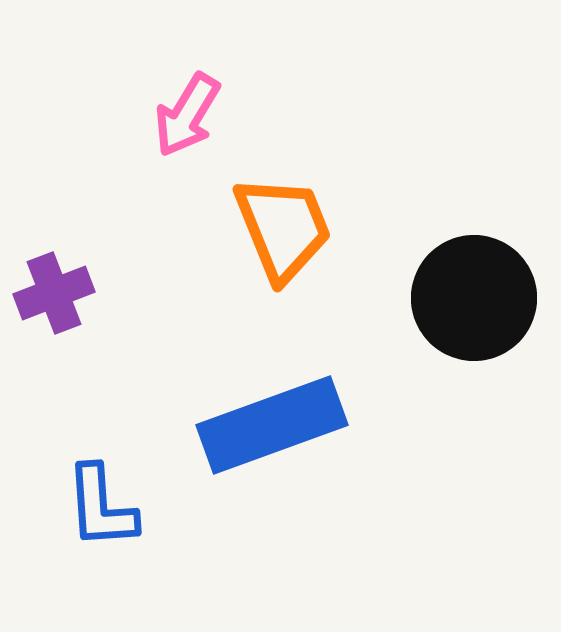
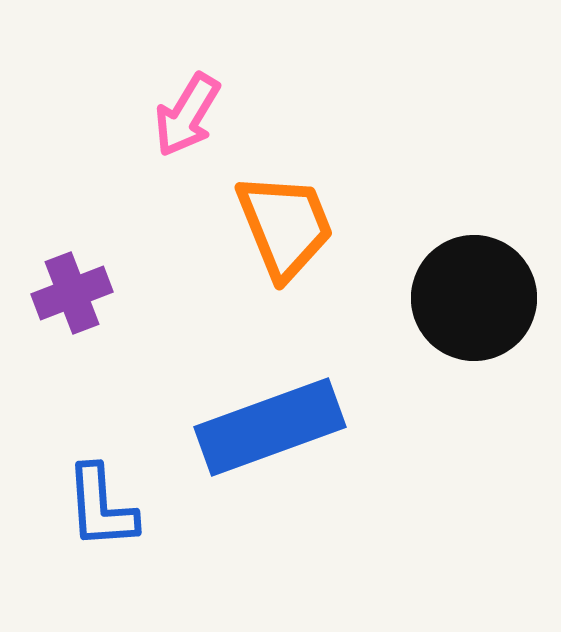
orange trapezoid: moved 2 px right, 2 px up
purple cross: moved 18 px right
blue rectangle: moved 2 px left, 2 px down
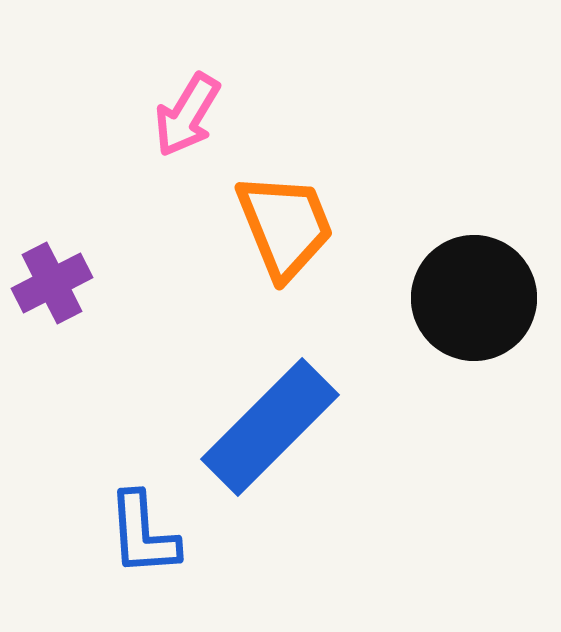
purple cross: moved 20 px left, 10 px up; rotated 6 degrees counterclockwise
blue rectangle: rotated 25 degrees counterclockwise
blue L-shape: moved 42 px right, 27 px down
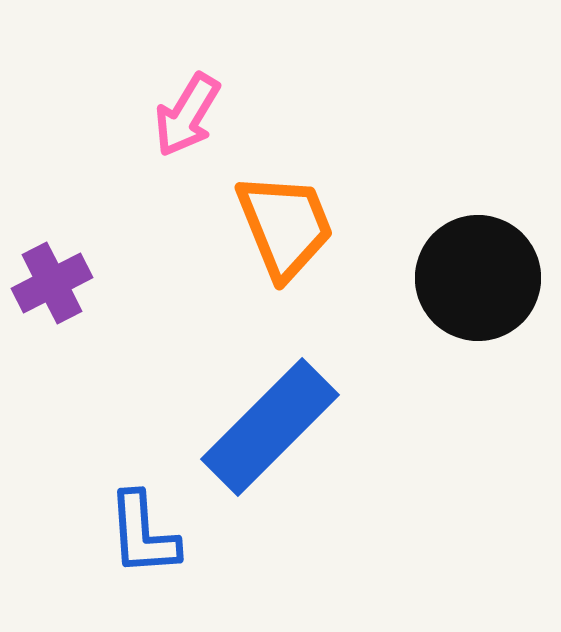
black circle: moved 4 px right, 20 px up
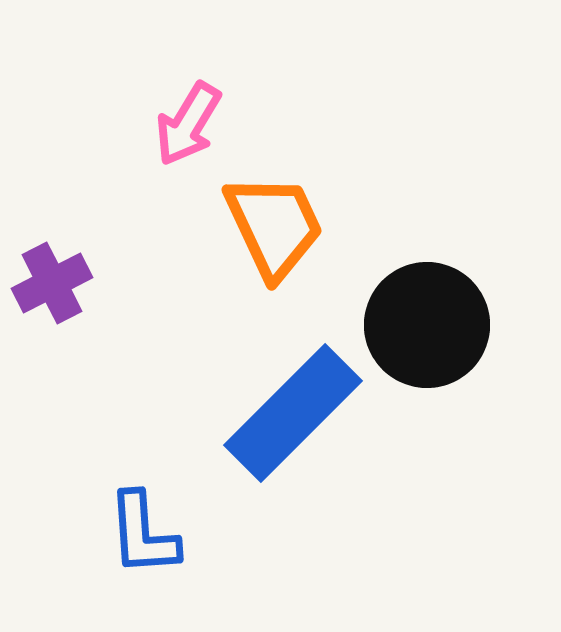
pink arrow: moved 1 px right, 9 px down
orange trapezoid: moved 11 px left; rotated 3 degrees counterclockwise
black circle: moved 51 px left, 47 px down
blue rectangle: moved 23 px right, 14 px up
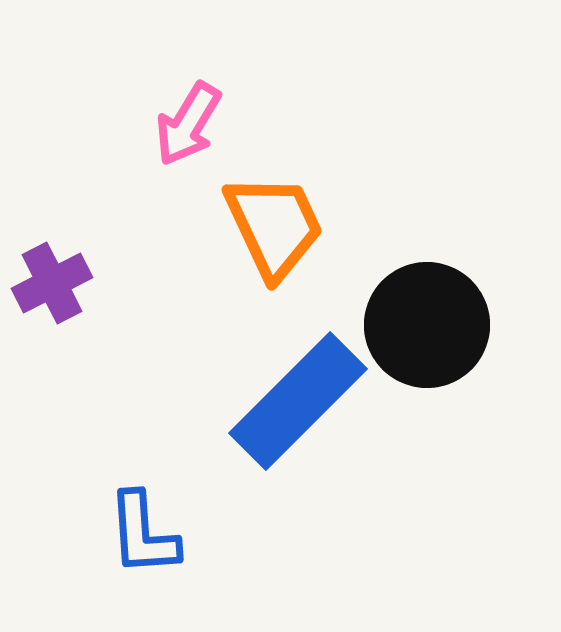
blue rectangle: moved 5 px right, 12 px up
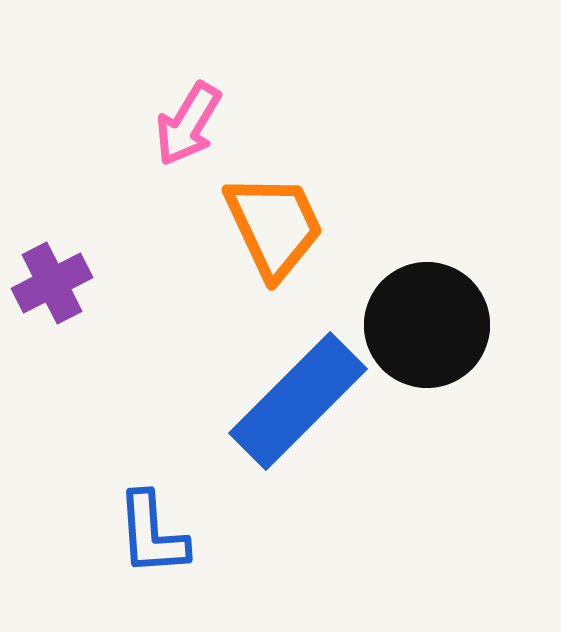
blue L-shape: moved 9 px right
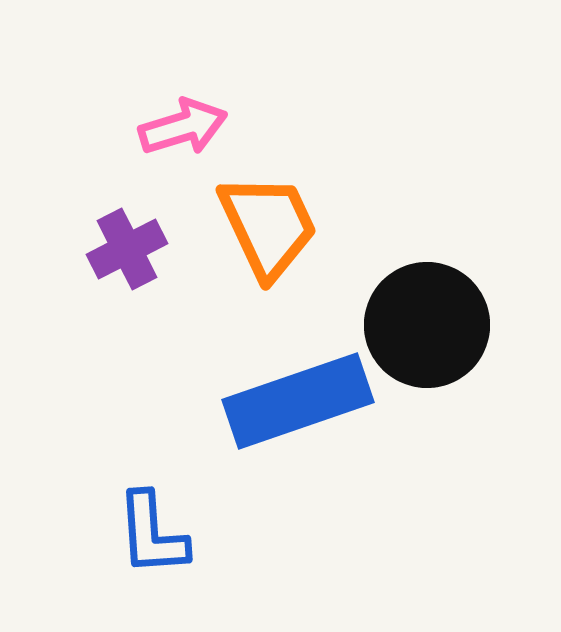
pink arrow: moved 5 px left, 3 px down; rotated 138 degrees counterclockwise
orange trapezoid: moved 6 px left
purple cross: moved 75 px right, 34 px up
blue rectangle: rotated 26 degrees clockwise
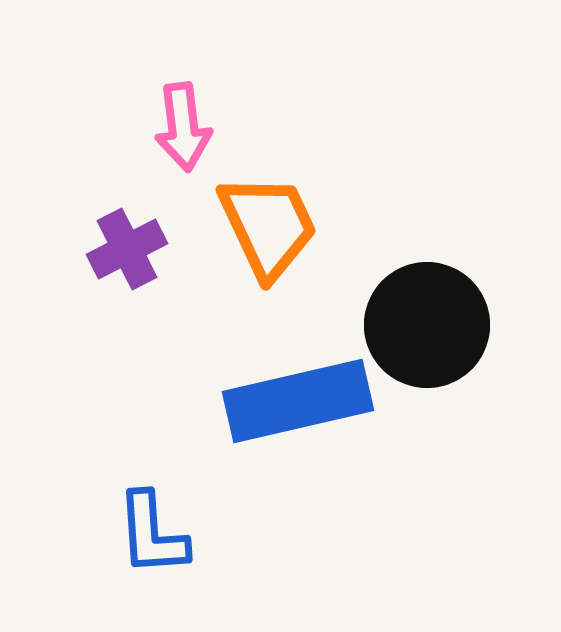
pink arrow: rotated 100 degrees clockwise
blue rectangle: rotated 6 degrees clockwise
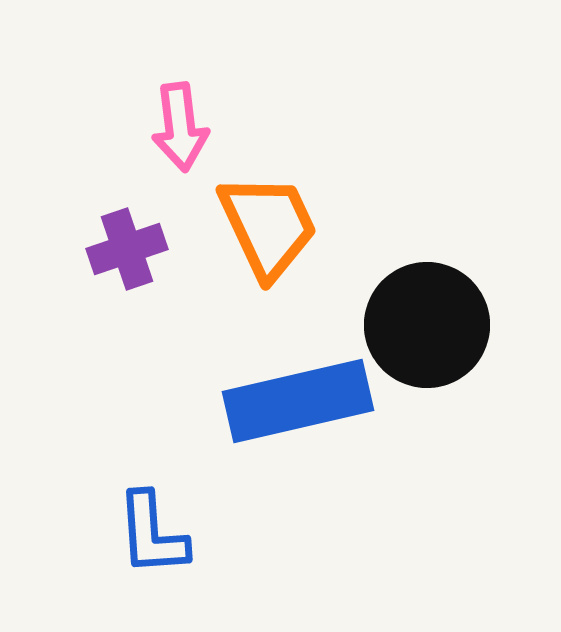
pink arrow: moved 3 px left
purple cross: rotated 8 degrees clockwise
